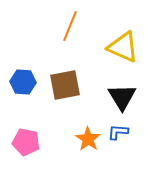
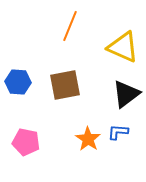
blue hexagon: moved 5 px left
black triangle: moved 4 px right, 3 px up; rotated 24 degrees clockwise
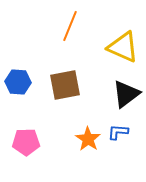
pink pentagon: rotated 12 degrees counterclockwise
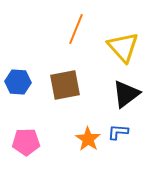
orange line: moved 6 px right, 3 px down
yellow triangle: rotated 24 degrees clockwise
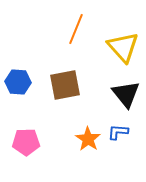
black triangle: rotated 32 degrees counterclockwise
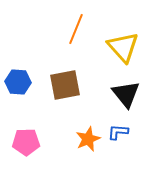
orange star: rotated 15 degrees clockwise
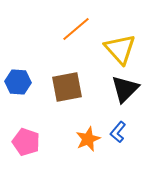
orange line: rotated 28 degrees clockwise
yellow triangle: moved 3 px left, 2 px down
brown square: moved 2 px right, 2 px down
black triangle: moved 1 px left, 5 px up; rotated 24 degrees clockwise
blue L-shape: rotated 55 degrees counterclockwise
pink pentagon: rotated 20 degrees clockwise
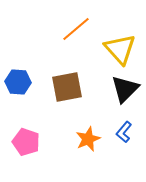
blue L-shape: moved 6 px right
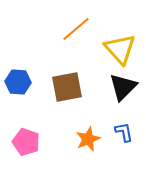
black triangle: moved 2 px left, 2 px up
blue L-shape: rotated 130 degrees clockwise
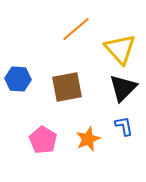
blue hexagon: moved 3 px up
black triangle: moved 1 px down
blue L-shape: moved 6 px up
pink pentagon: moved 17 px right, 2 px up; rotated 12 degrees clockwise
